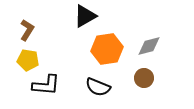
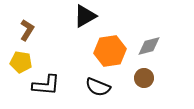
orange hexagon: moved 3 px right, 2 px down
yellow pentagon: moved 7 px left, 2 px down
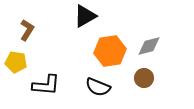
yellow pentagon: moved 5 px left
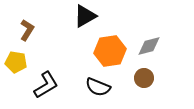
black L-shape: rotated 36 degrees counterclockwise
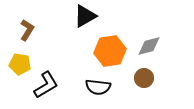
yellow pentagon: moved 4 px right, 2 px down
black semicircle: rotated 15 degrees counterclockwise
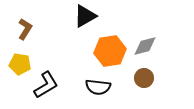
brown L-shape: moved 2 px left, 1 px up
gray diamond: moved 4 px left
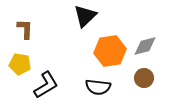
black triangle: rotated 15 degrees counterclockwise
brown L-shape: rotated 30 degrees counterclockwise
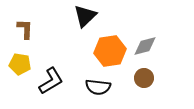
black L-shape: moved 5 px right, 4 px up
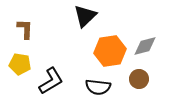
brown circle: moved 5 px left, 1 px down
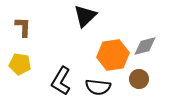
brown L-shape: moved 2 px left, 2 px up
orange hexagon: moved 3 px right, 4 px down
black L-shape: moved 10 px right; rotated 152 degrees clockwise
